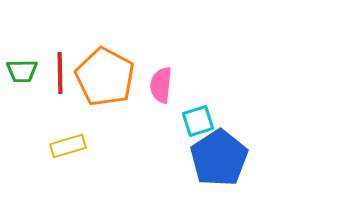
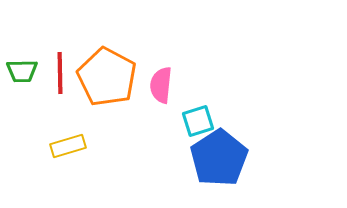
orange pentagon: moved 2 px right
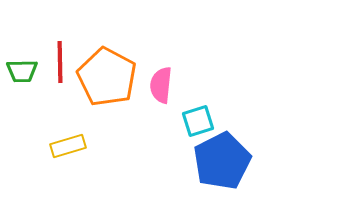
red line: moved 11 px up
blue pentagon: moved 3 px right, 3 px down; rotated 6 degrees clockwise
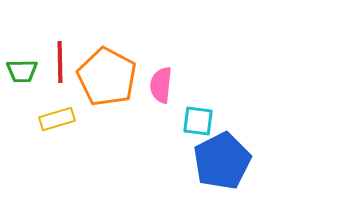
cyan square: rotated 24 degrees clockwise
yellow rectangle: moved 11 px left, 27 px up
